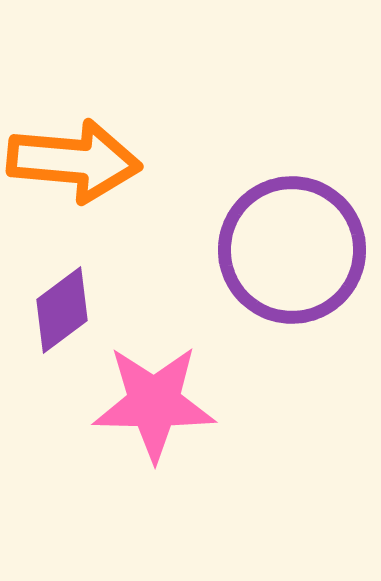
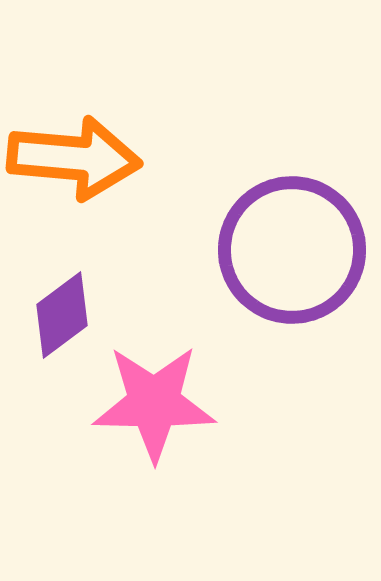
orange arrow: moved 3 px up
purple diamond: moved 5 px down
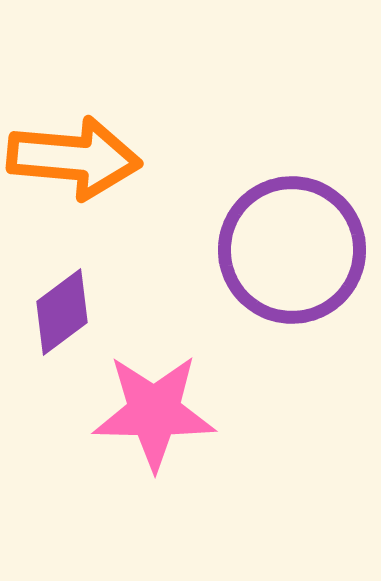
purple diamond: moved 3 px up
pink star: moved 9 px down
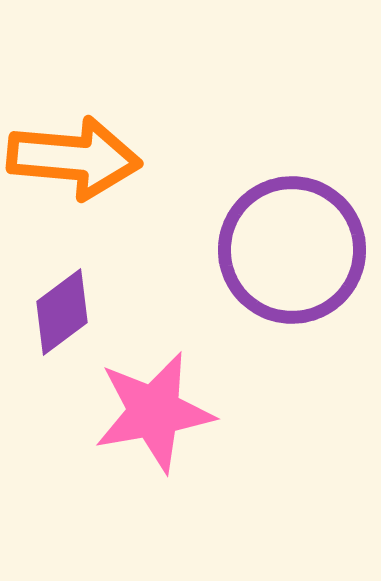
pink star: rotated 11 degrees counterclockwise
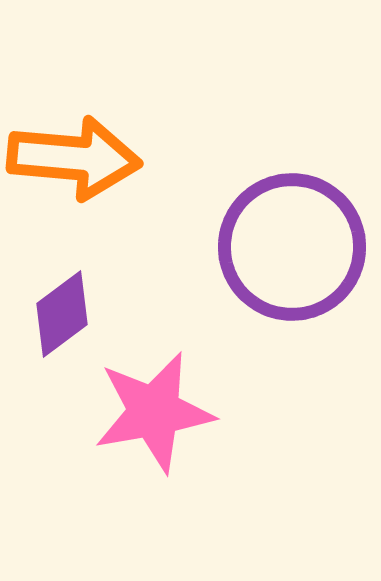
purple circle: moved 3 px up
purple diamond: moved 2 px down
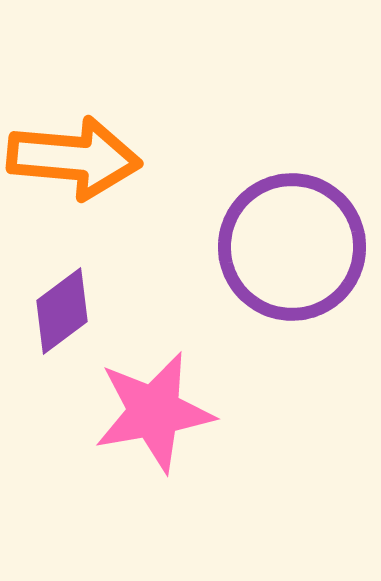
purple diamond: moved 3 px up
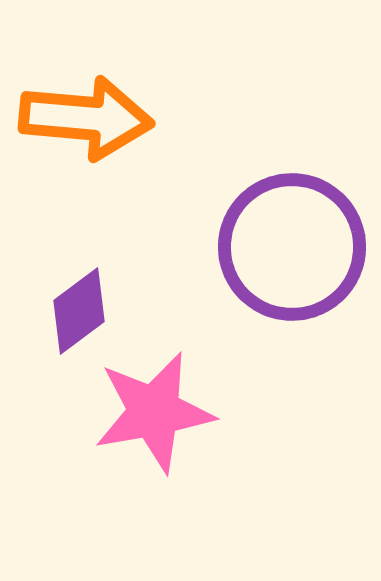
orange arrow: moved 12 px right, 40 px up
purple diamond: moved 17 px right
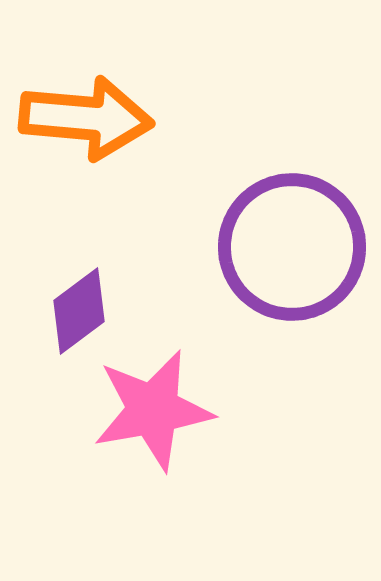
pink star: moved 1 px left, 2 px up
